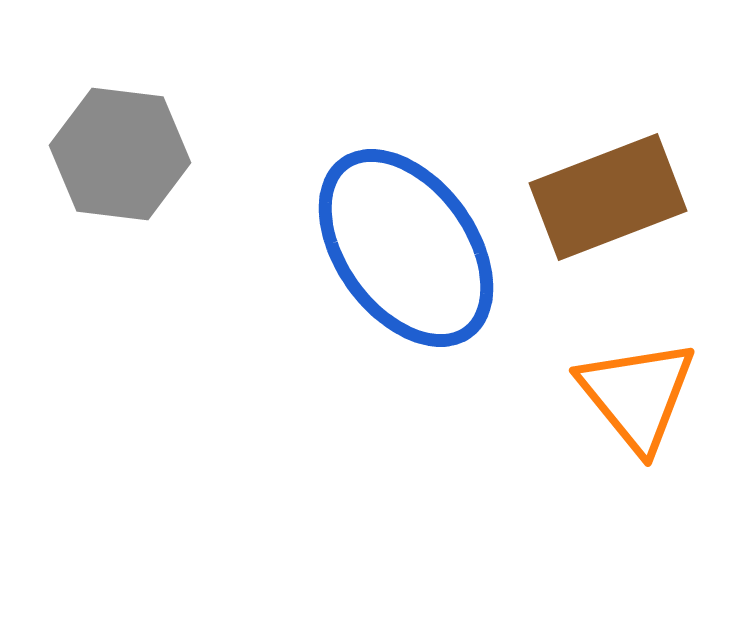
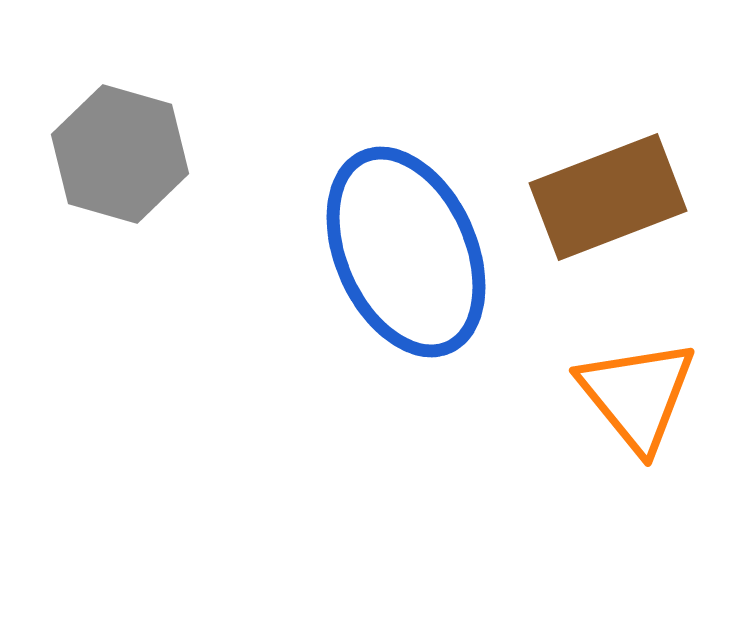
gray hexagon: rotated 9 degrees clockwise
blue ellipse: moved 4 px down; rotated 12 degrees clockwise
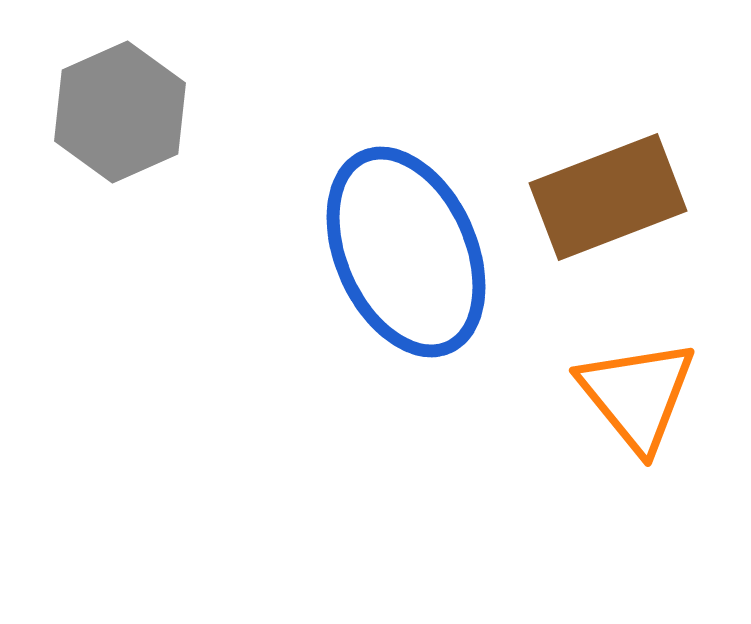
gray hexagon: moved 42 px up; rotated 20 degrees clockwise
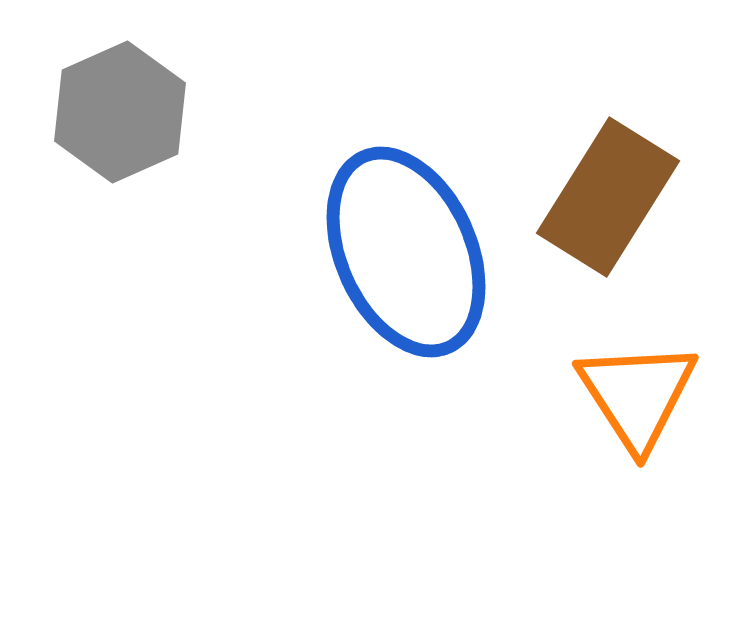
brown rectangle: rotated 37 degrees counterclockwise
orange triangle: rotated 6 degrees clockwise
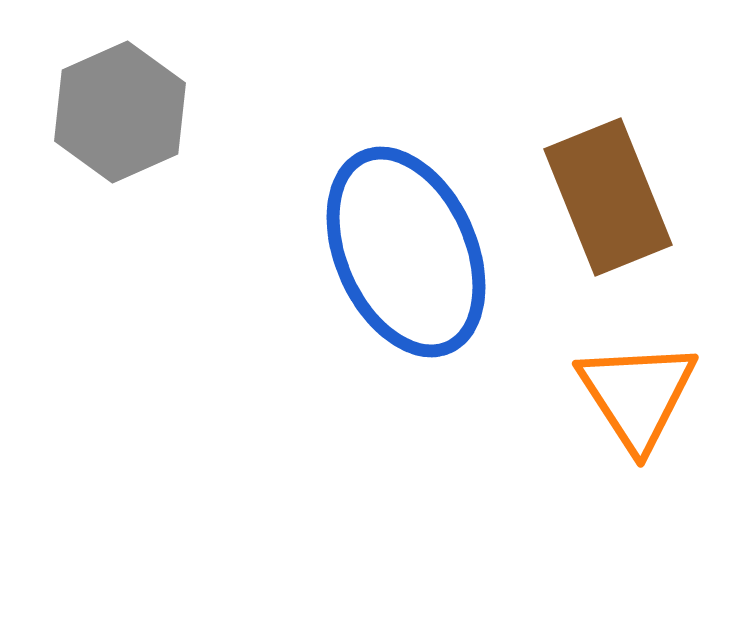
brown rectangle: rotated 54 degrees counterclockwise
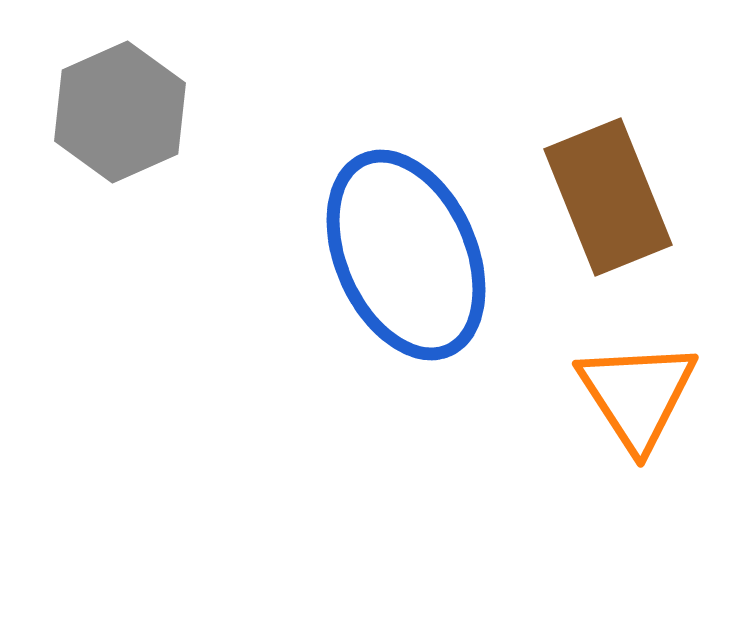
blue ellipse: moved 3 px down
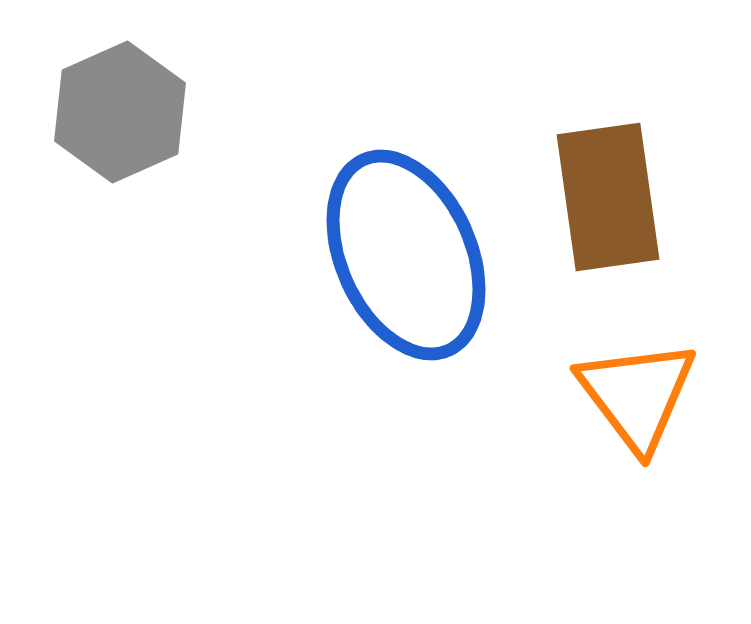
brown rectangle: rotated 14 degrees clockwise
orange triangle: rotated 4 degrees counterclockwise
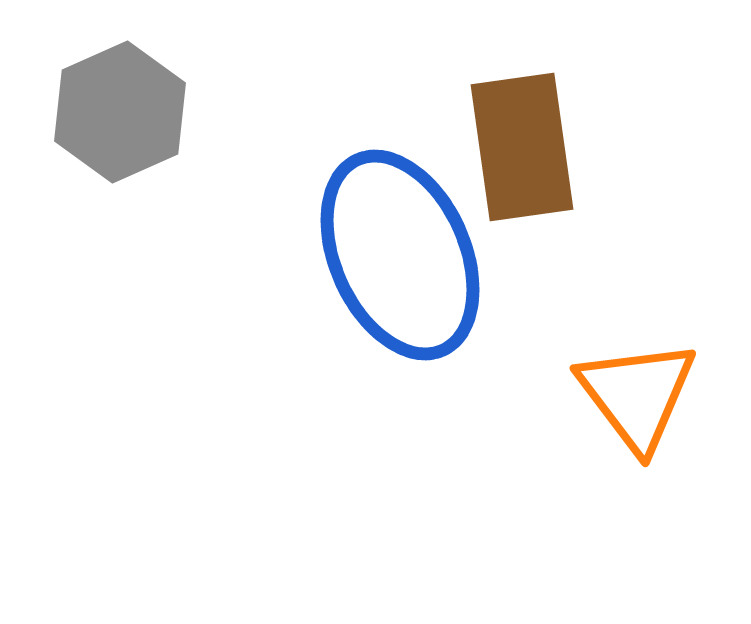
brown rectangle: moved 86 px left, 50 px up
blue ellipse: moved 6 px left
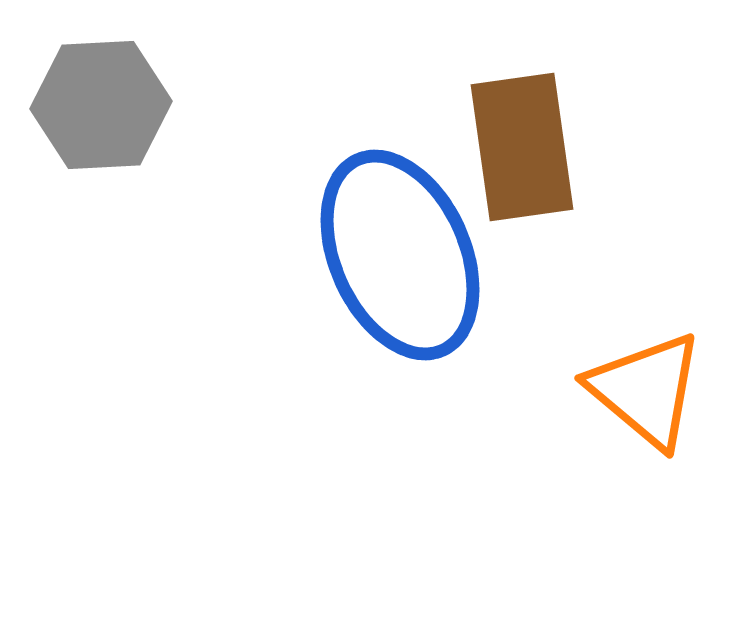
gray hexagon: moved 19 px left, 7 px up; rotated 21 degrees clockwise
orange triangle: moved 9 px right, 5 px up; rotated 13 degrees counterclockwise
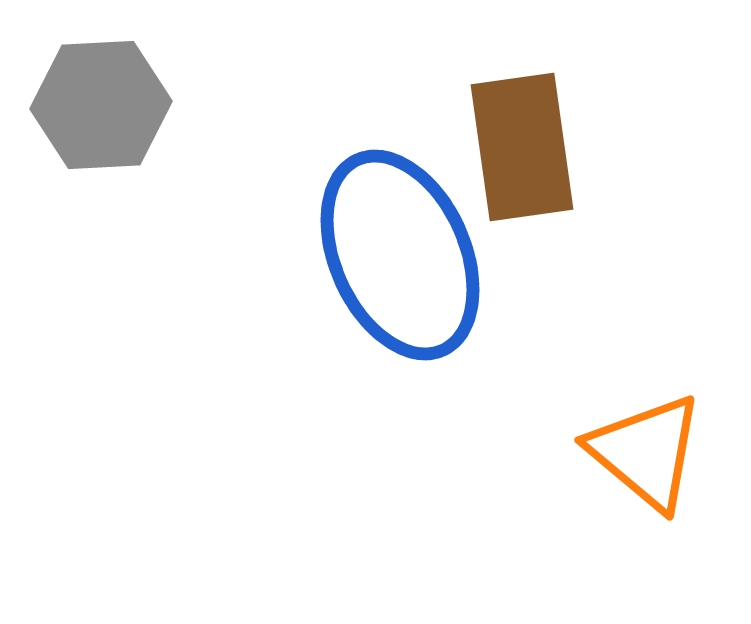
orange triangle: moved 62 px down
